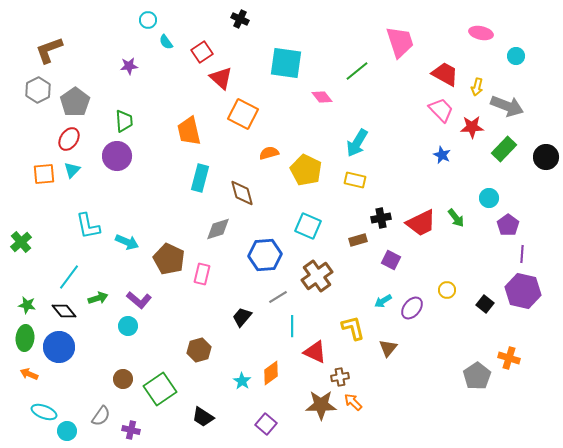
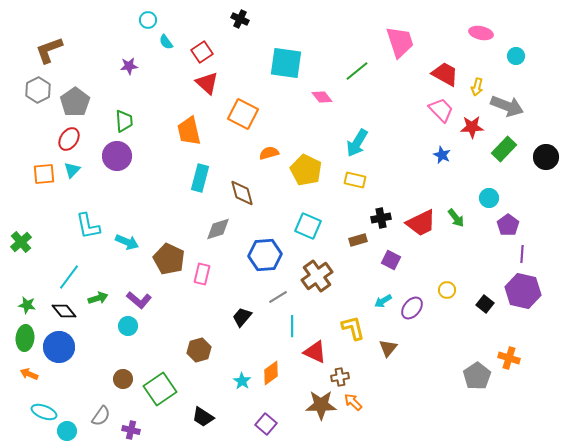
red triangle at (221, 78): moved 14 px left, 5 px down
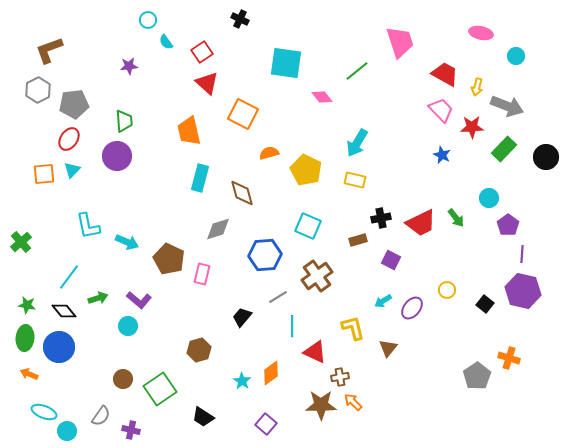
gray pentagon at (75, 102): moved 1 px left, 2 px down; rotated 28 degrees clockwise
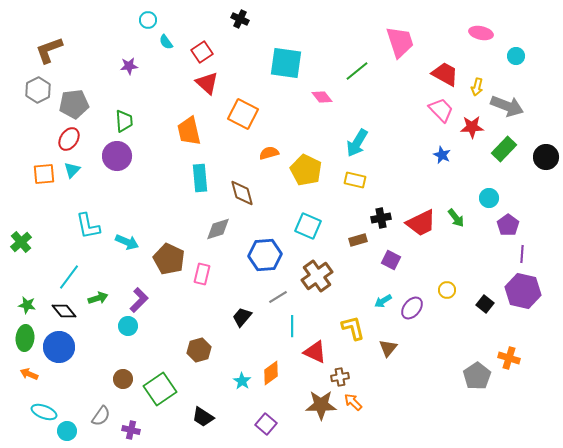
cyan rectangle at (200, 178): rotated 20 degrees counterclockwise
purple L-shape at (139, 300): rotated 85 degrees counterclockwise
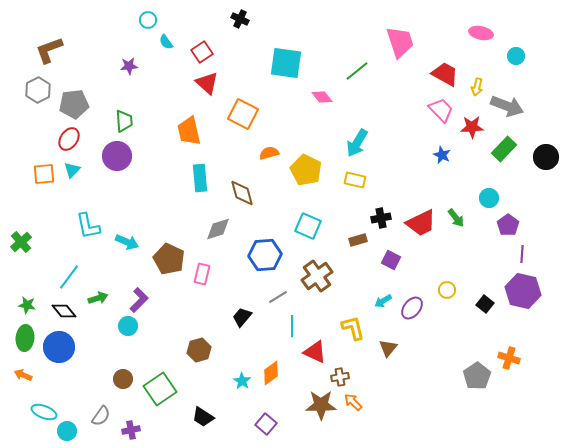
orange arrow at (29, 374): moved 6 px left, 1 px down
purple cross at (131, 430): rotated 24 degrees counterclockwise
